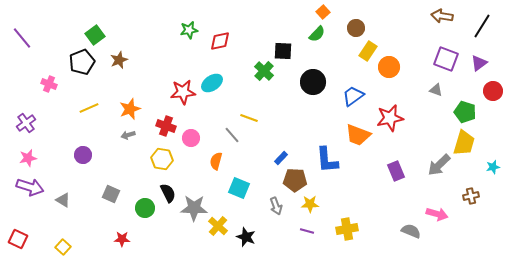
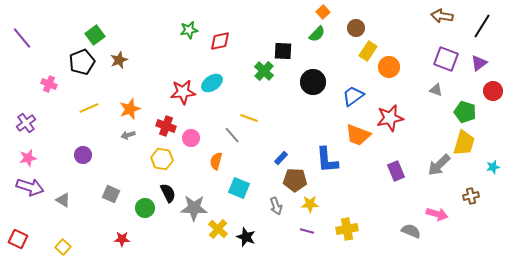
yellow cross at (218, 226): moved 3 px down
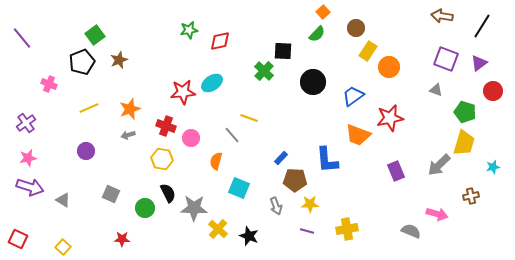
purple circle at (83, 155): moved 3 px right, 4 px up
black star at (246, 237): moved 3 px right, 1 px up
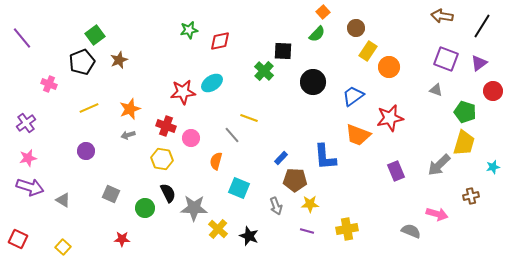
blue L-shape at (327, 160): moved 2 px left, 3 px up
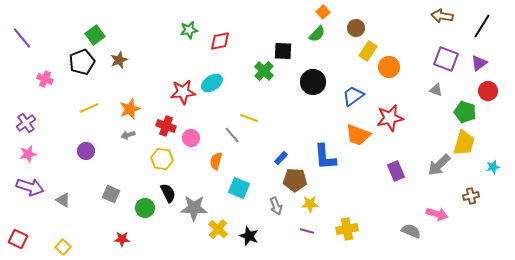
pink cross at (49, 84): moved 4 px left, 5 px up
red circle at (493, 91): moved 5 px left
pink star at (28, 158): moved 4 px up
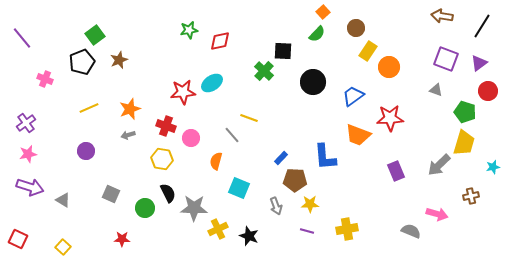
red star at (390, 118): rotated 8 degrees clockwise
yellow cross at (218, 229): rotated 24 degrees clockwise
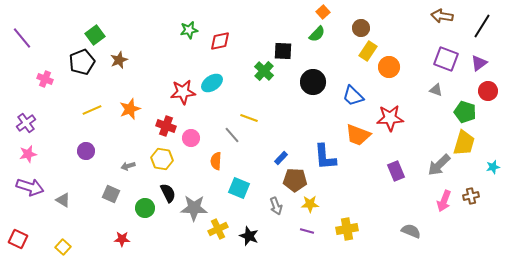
brown circle at (356, 28): moved 5 px right
blue trapezoid at (353, 96): rotated 100 degrees counterclockwise
yellow line at (89, 108): moved 3 px right, 2 px down
gray arrow at (128, 135): moved 31 px down
orange semicircle at (216, 161): rotated 12 degrees counterclockwise
pink arrow at (437, 214): moved 7 px right, 13 px up; rotated 95 degrees clockwise
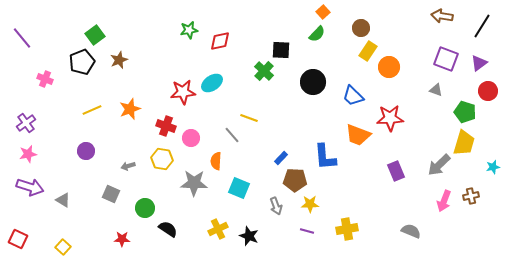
black square at (283, 51): moved 2 px left, 1 px up
black semicircle at (168, 193): moved 36 px down; rotated 30 degrees counterclockwise
gray star at (194, 208): moved 25 px up
